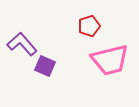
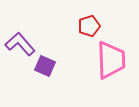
purple L-shape: moved 2 px left
pink trapezoid: moved 1 px right; rotated 78 degrees counterclockwise
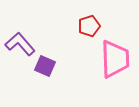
pink trapezoid: moved 4 px right, 1 px up
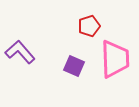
purple L-shape: moved 8 px down
purple square: moved 29 px right
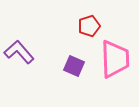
purple L-shape: moved 1 px left
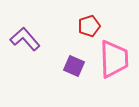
purple L-shape: moved 6 px right, 13 px up
pink trapezoid: moved 1 px left
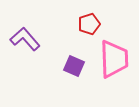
red pentagon: moved 2 px up
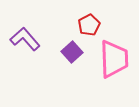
red pentagon: moved 1 px down; rotated 10 degrees counterclockwise
purple square: moved 2 px left, 14 px up; rotated 25 degrees clockwise
